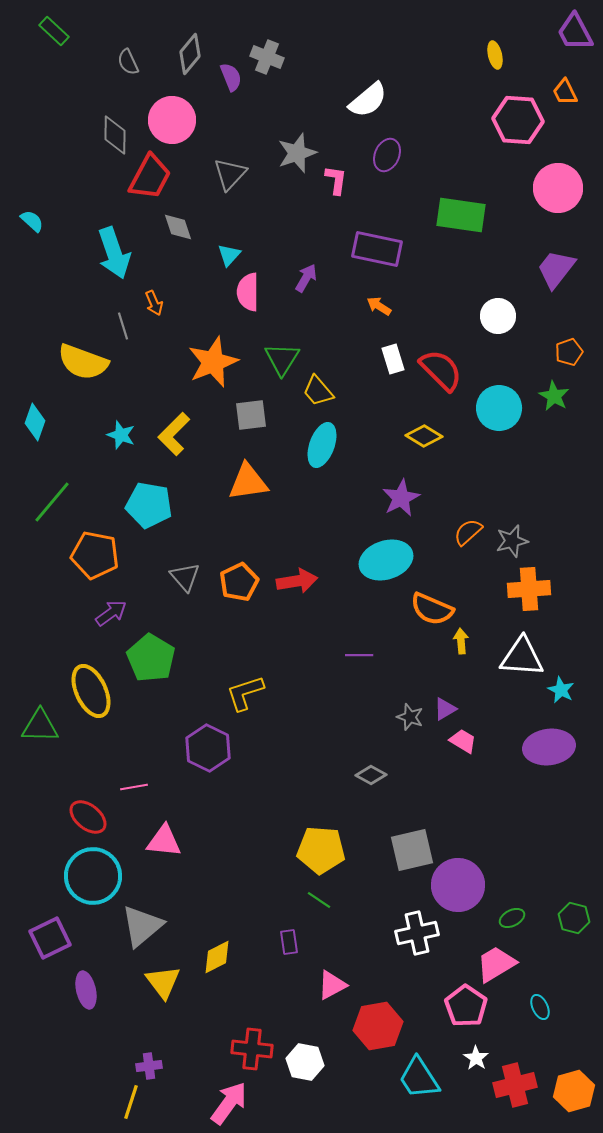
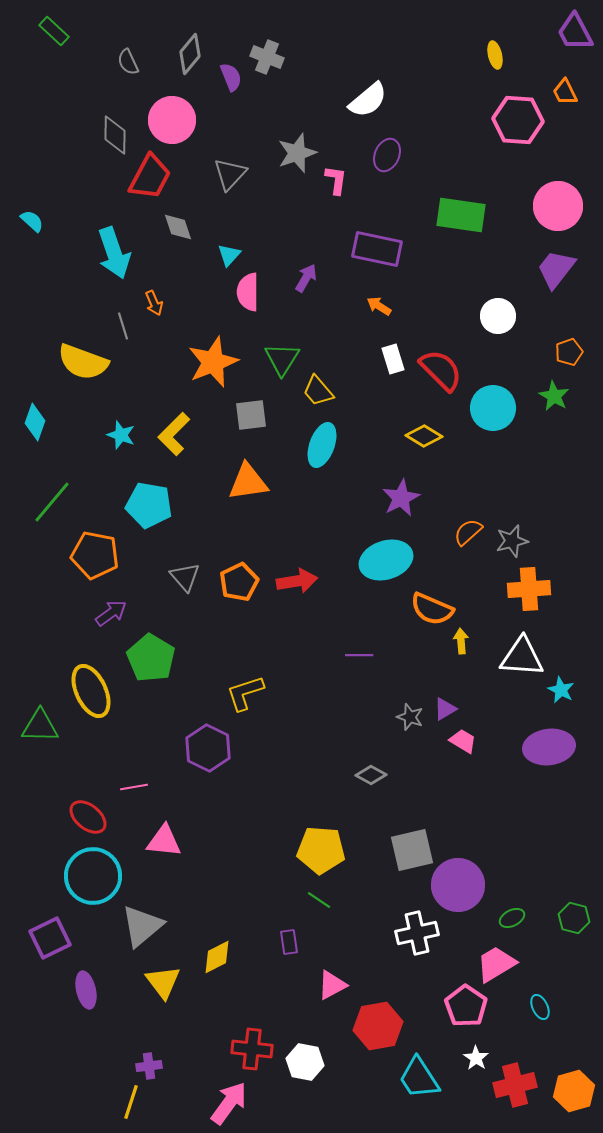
pink circle at (558, 188): moved 18 px down
cyan circle at (499, 408): moved 6 px left
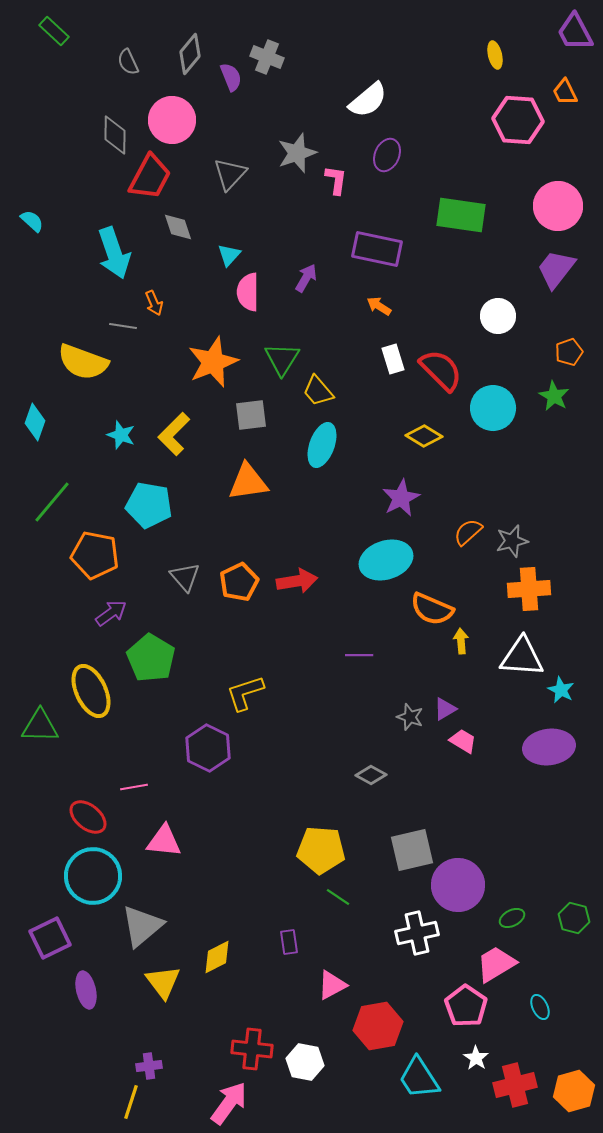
gray line at (123, 326): rotated 64 degrees counterclockwise
green line at (319, 900): moved 19 px right, 3 px up
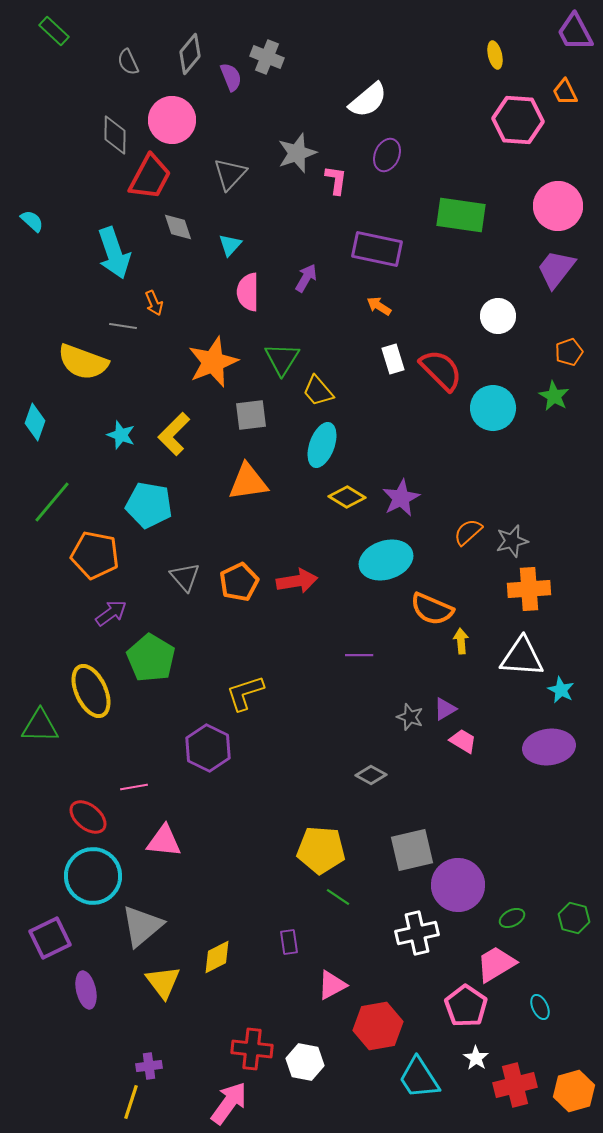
cyan triangle at (229, 255): moved 1 px right, 10 px up
yellow diamond at (424, 436): moved 77 px left, 61 px down
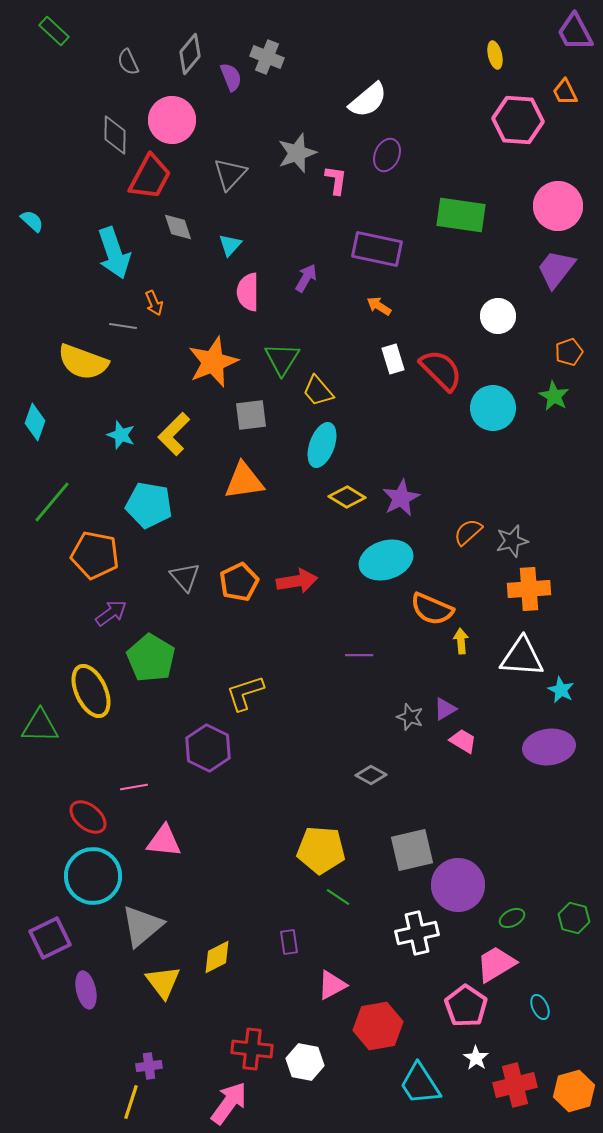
orange triangle at (248, 482): moved 4 px left, 1 px up
cyan trapezoid at (419, 1078): moved 1 px right, 6 px down
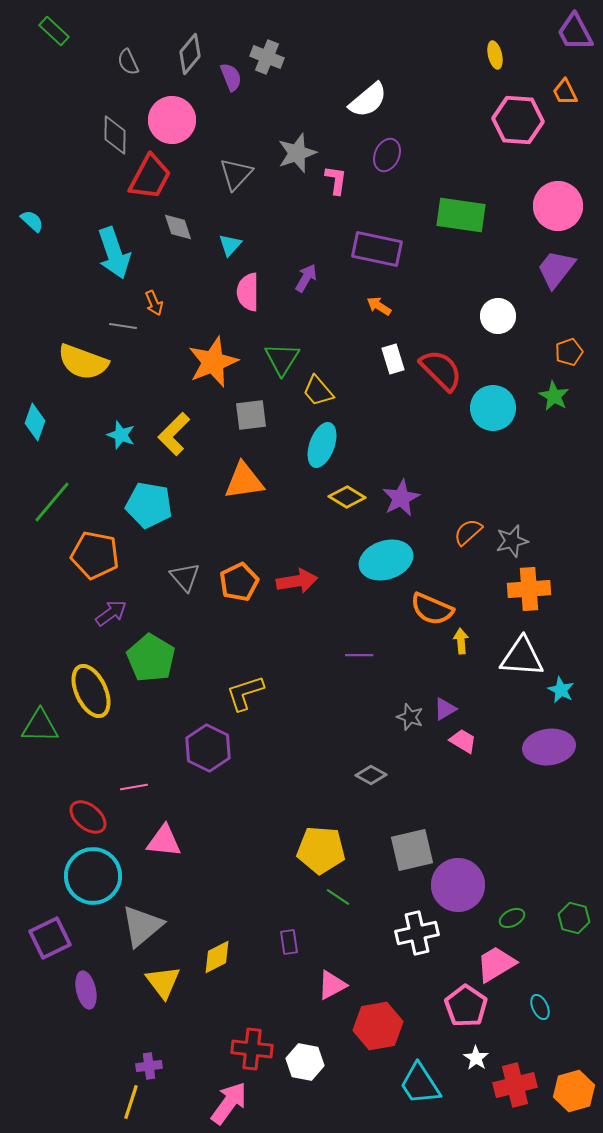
gray triangle at (230, 174): moved 6 px right
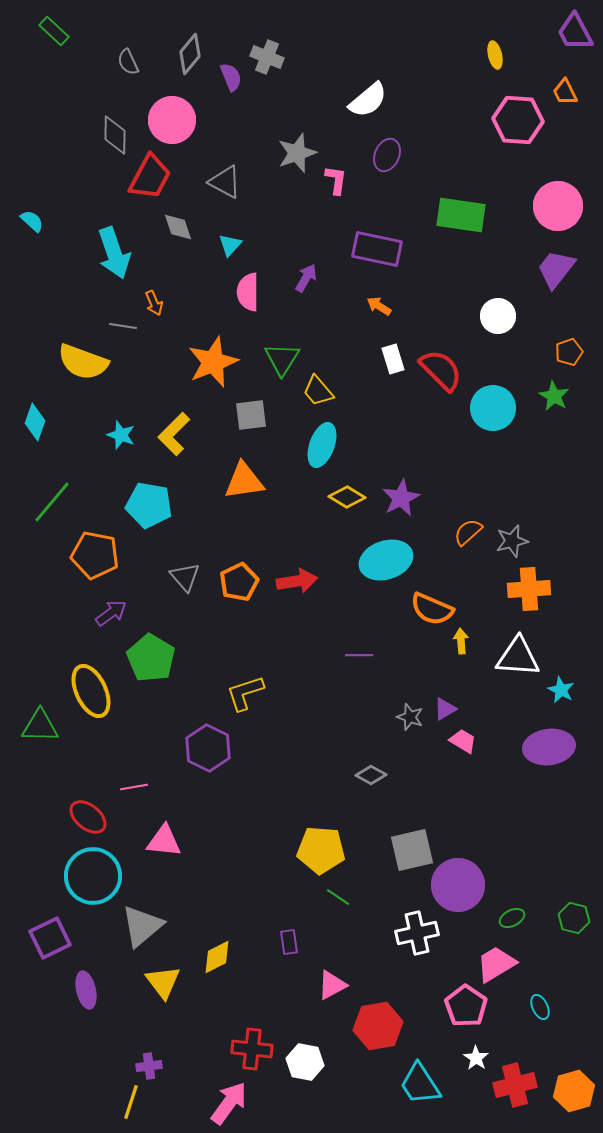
gray triangle at (236, 174): moved 11 px left, 8 px down; rotated 45 degrees counterclockwise
white triangle at (522, 657): moved 4 px left
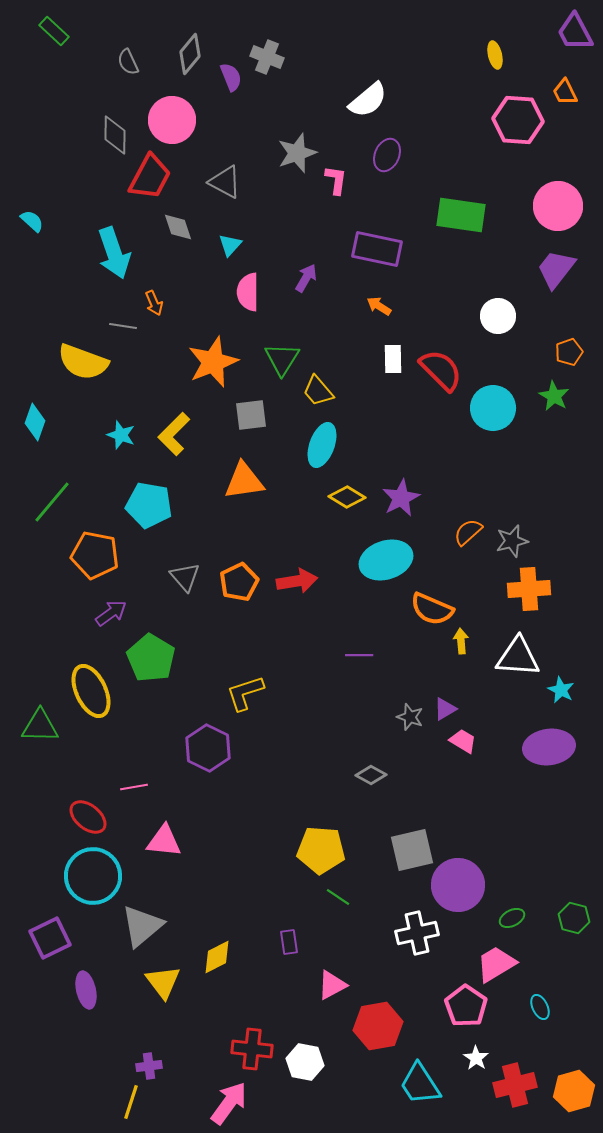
white rectangle at (393, 359): rotated 16 degrees clockwise
